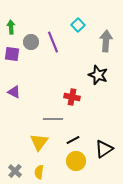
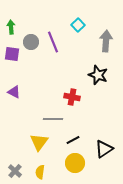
yellow circle: moved 1 px left, 2 px down
yellow semicircle: moved 1 px right
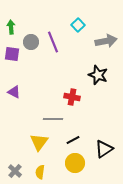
gray arrow: rotated 75 degrees clockwise
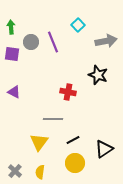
red cross: moved 4 px left, 5 px up
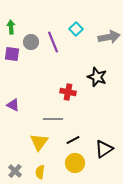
cyan square: moved 2 px left, 4 px down
gray arrow: moved 3 px right, 4 px up
black star: moved 1 px left, 2 px down
purple triangle: moved 1 px left, 13 px down
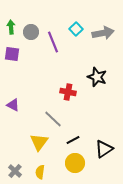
gray arrow: moved 6 px left, 4 px up
gray circle: moved 10 px up
gray line: rotated 42 degrees clockwise
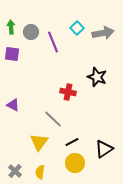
cyan square: moved 1 px right, 1 px up
black line: moved 1 px left, 2 px down
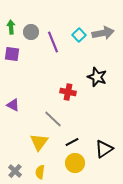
cyan square: moved 2 px right, 7 px down
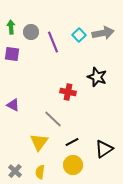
yellow circle: moved 2 px left, 2 px down
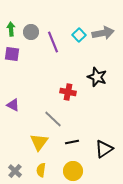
green arrow: moved 2 px down
black line: rotated 16 degrees clockwise
yellow circle: moved 6 px down
yellow semicircle: moved 1 px right, 2 px up
